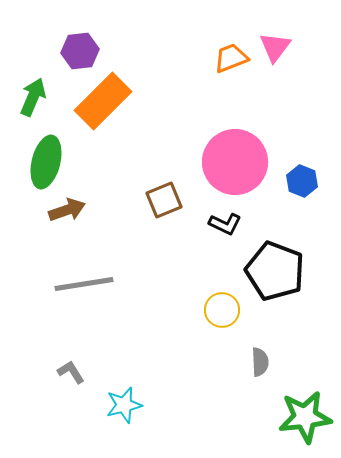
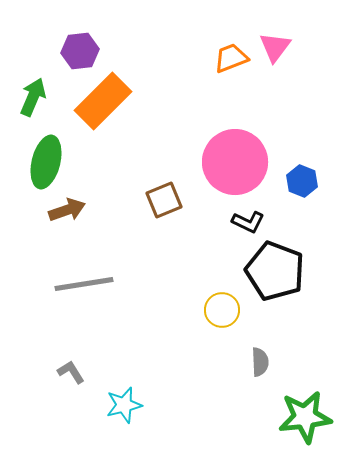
black L-shape: moved 23 px right, 2 px up
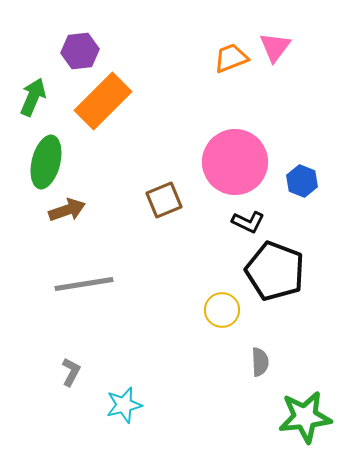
gray L-shape: rotated 60 degrees clockwise
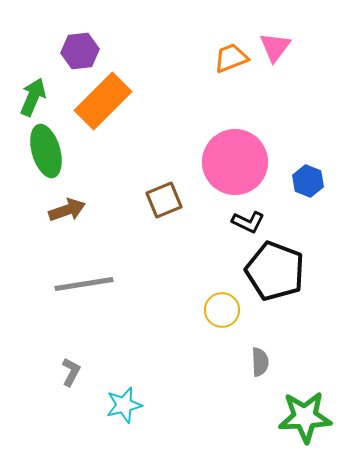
green ellipse: moved 11 px up; rotated 30 degrees counterclockwise
blue hexagon: moved 6 px right
green star: rotated 4 degrees clockwise
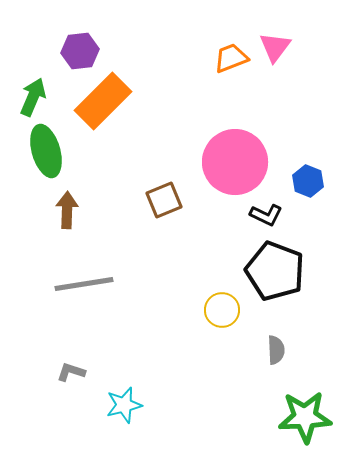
brown arrow: rotated 69 degrees counterclockwise
black L-shape: moved 18 px right, 7 px up
gray semicircle: moved 16 px right, 12 px up
gray L-shape: rotated 100 degrees counterclockwise
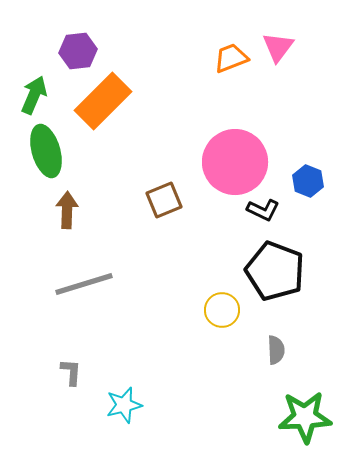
pink triangle: moved 3 px right
purple hexagon: moved 2 px left
green arrow: moved 1 px right, 2 px up
black L-shape: moved 3 px left, 5 px up
gray line: rotated 8 degrees counterclockwise
gray L-shape: rotated 76 degrees clockwise
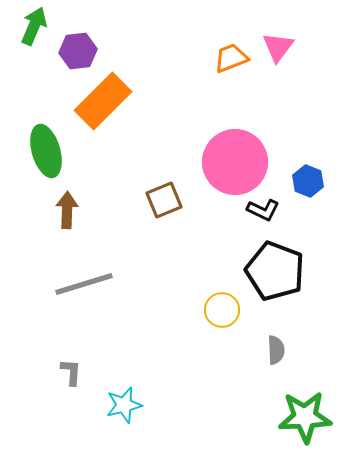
green arrow: moved 69 px up
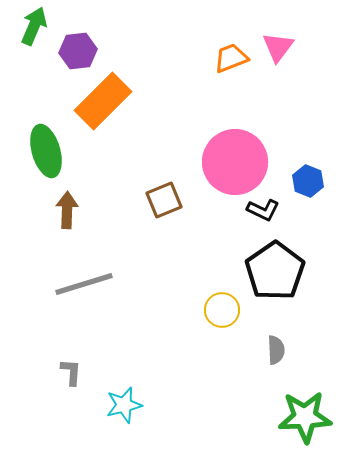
black pentagon: rotated 16 degrees clockwise
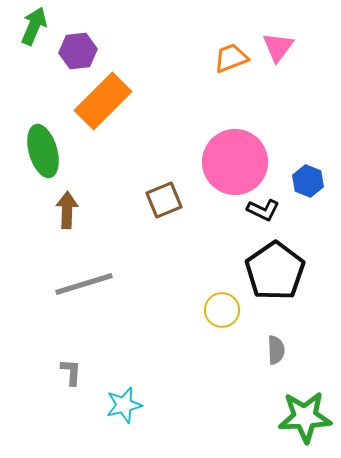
green ellipse: moved 3 px left
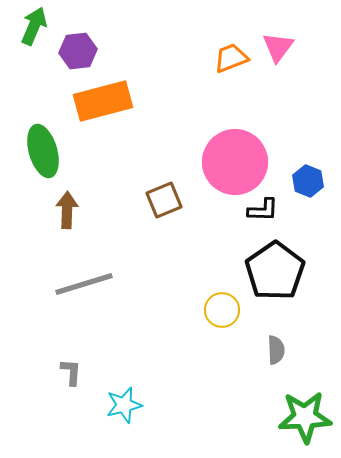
orange rectangle: rotated 30 degrees clockwise
black L-shape: rotated 24 degrees counterclockwise
